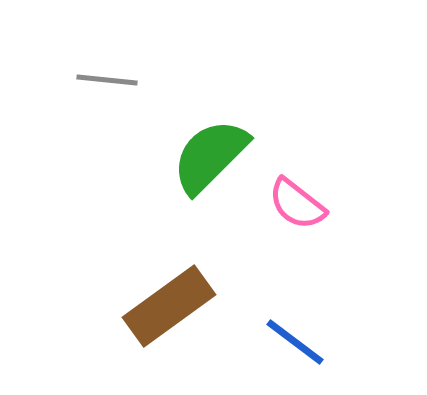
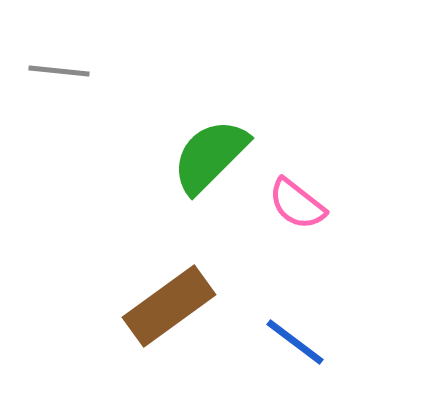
gray line: moved 48 px left, 9 px up
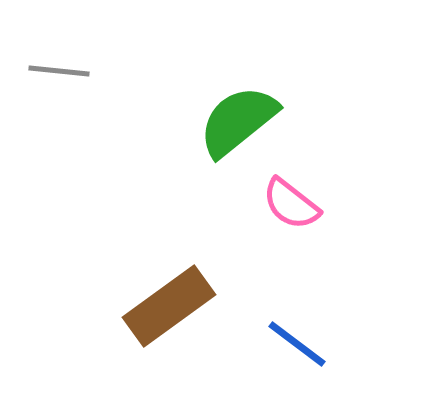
green semicircle: moved 28 px right, 35 px up; rotated 6 degrees clockwise
pink semicircle: moved 6 px left
blue line: moved 2 px right, 2 px down
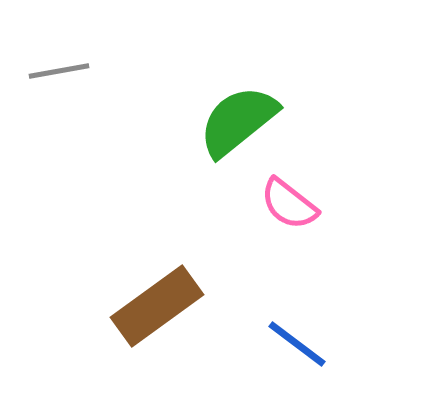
gray line: rotated 16 degrees counterclockwise
pink semicircle: moved 2 px left
brown rectangle: moved 12 px left
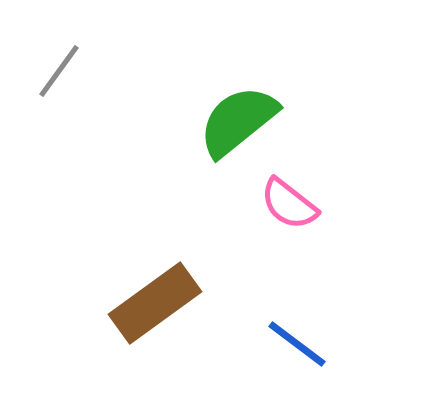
gray line: rotated 44 degrees counterclockwise
brown rectangle: moved 2 px left, 3 px up
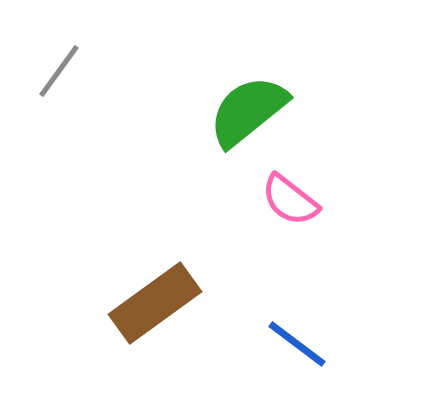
green semicircle: moved 10 px right, 10 px up
pink semicircle: moved 1 px right, 4 px up
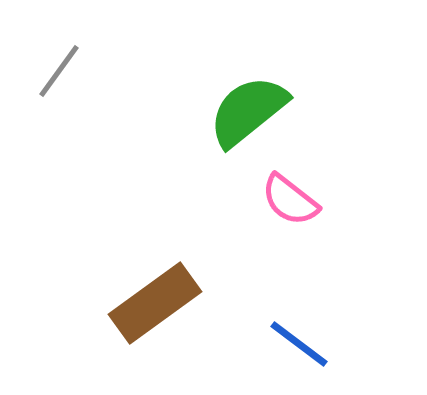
blue line: moved 2 px right
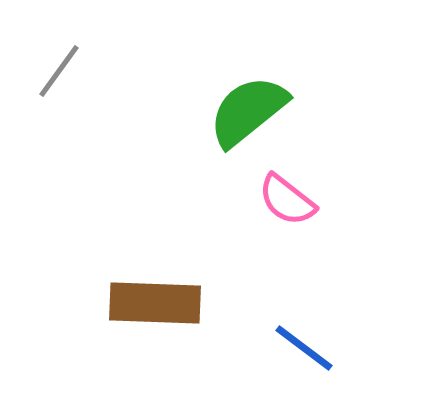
pink semicircle: moved 3 px left
brown rectangle: rotated 38 degrees clockwise
blue line: moved 5 px right, 4 px down
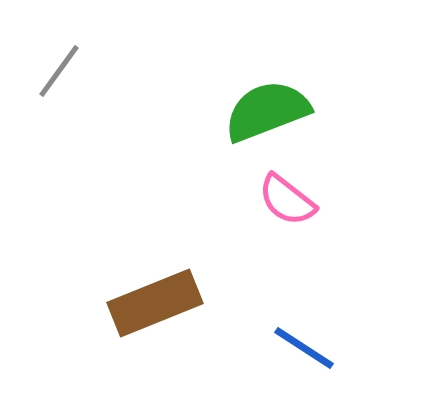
green semicircle: moved 19 px right; rotated 18 degrees clockwise
brown rectangle: rotated 24 degrees counterclockwise
blue line: rotated 4 degrees counterclockwise
